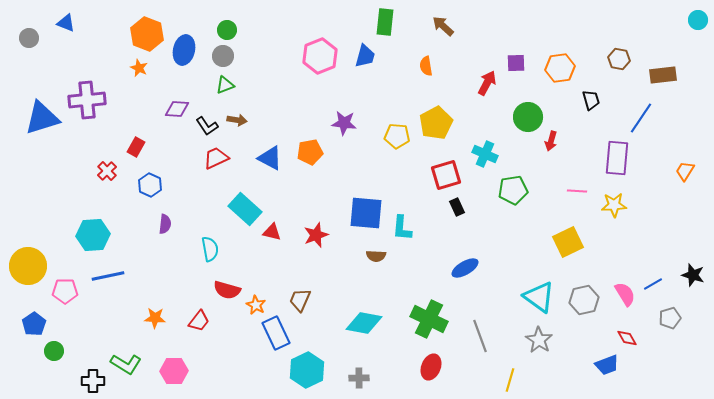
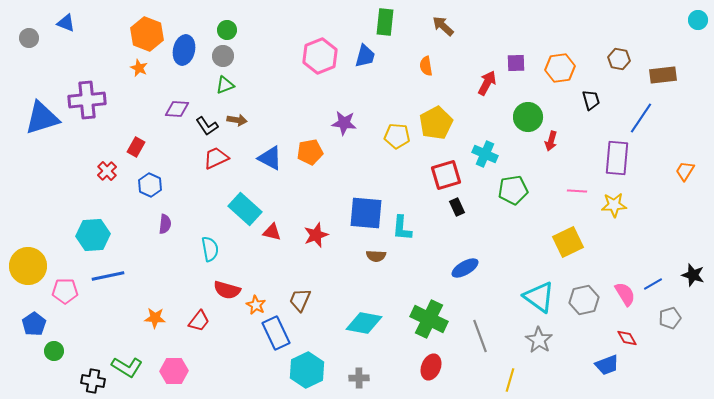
green L-shape at (126, 364): moved 1 px right, 3 px down
black cross at (93, 381): rotated 10 degrees clockwise
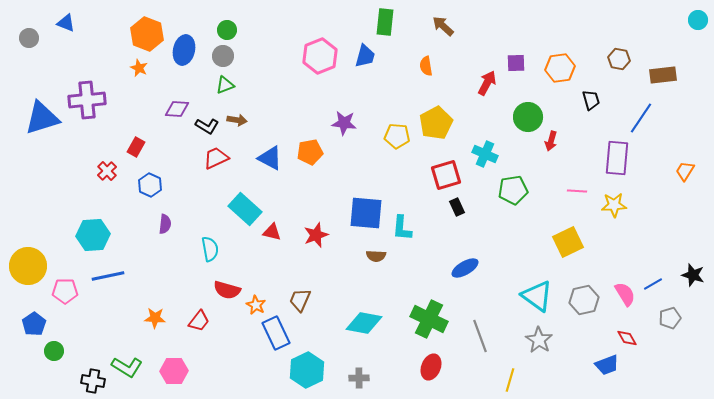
black L-shape at (207, 126): rotated 25 degrees counterclockwise
cyan triangle at (539, 297): moved 2 px left, 1 px up
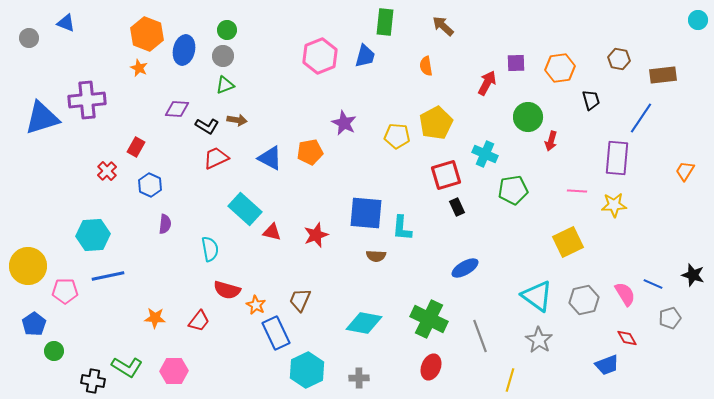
purple star at (344, 123): rotated 20 degrees clockwise
blue line at (653, 284): rotated 54 degrees clockwise
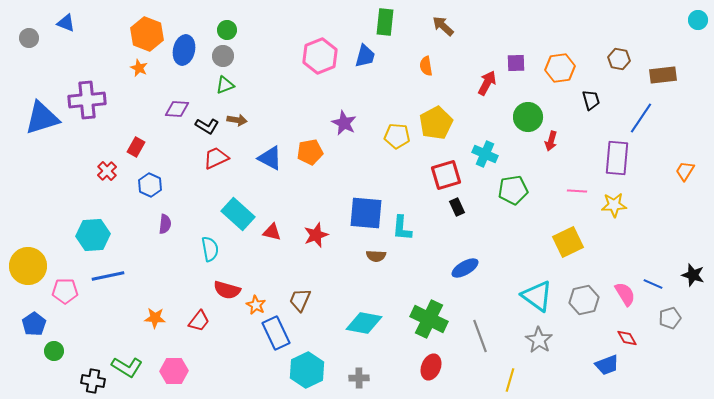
cyan rectangle at (245, 209): moved 7 px left, 5 px down
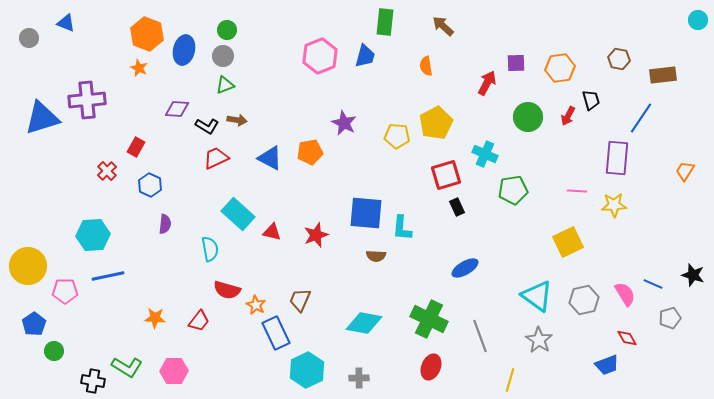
red arrow at (551, 141): moved 17 px right, 25 px up; rotated 12 degrees clockwise
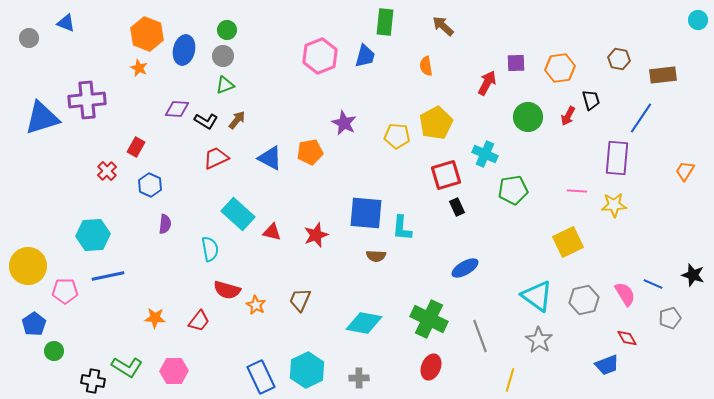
brown arrow at (237, 120): rotated 60 degrees counterclockwise
black L-shape at (207, 126): moved 1 px left, 5 px up
blue rectangle at (276, 333): moved 15 px left, 44 px down
